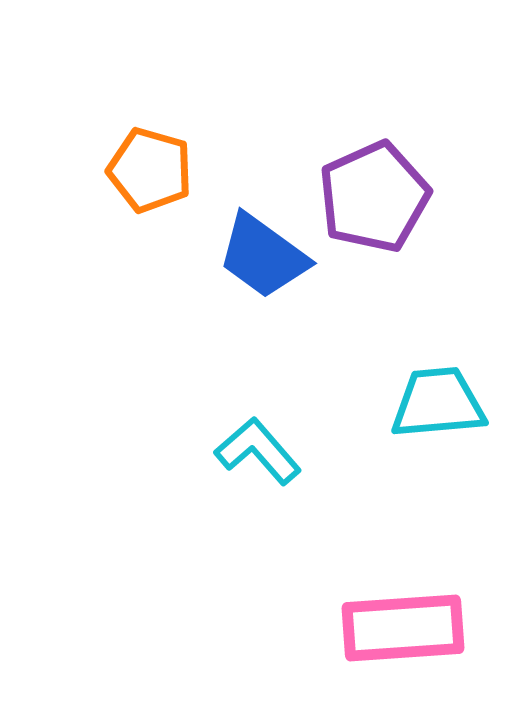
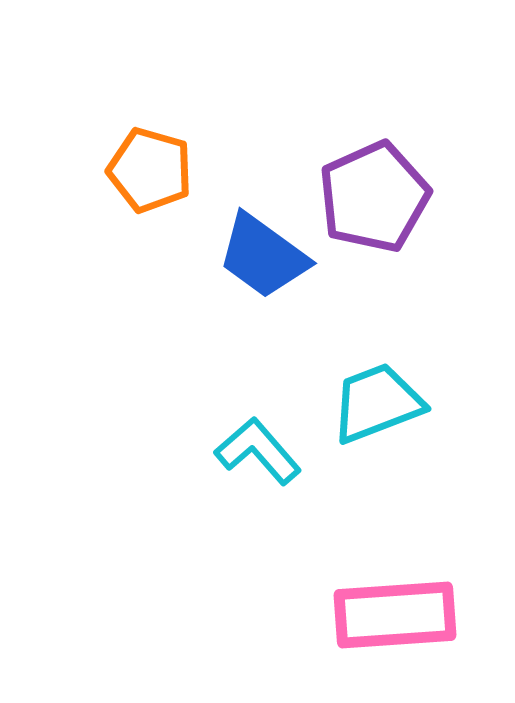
cyan trapezoid: moved 61 px left; rotated 16 degrees counterclockwise
pink rectangle: moved 8 px left, 13 px up
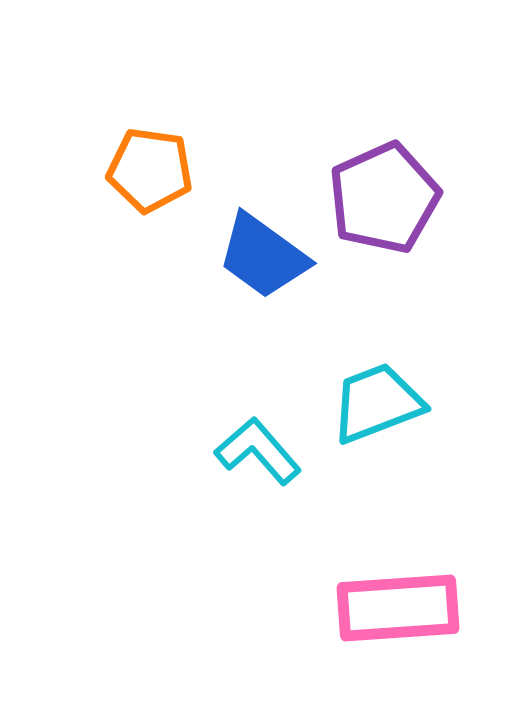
orange pentagon: rotated 8 degrees counterclockwise
purple pentagon: moved 10 px right, 1 px down
pink rectangle: moved 3 px right, 7 px up
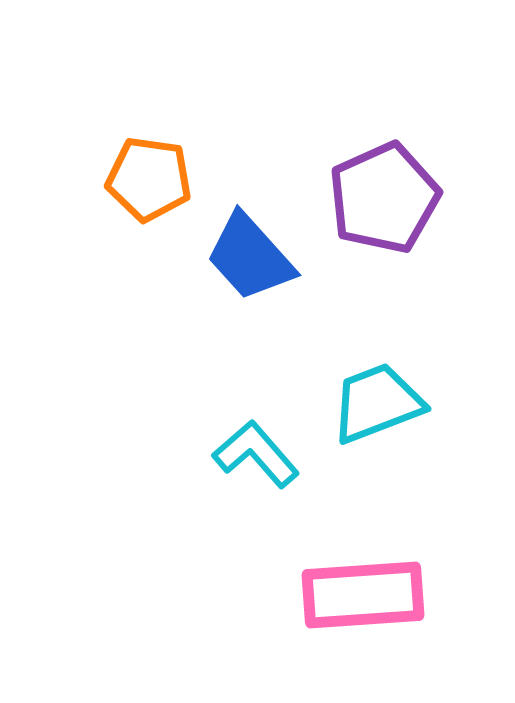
orange pentagon: moved 1 px left, 9 px down
blue trapezoid: moved 13 px left, 1 px down; rotated 12 degrees clockwise
cyan L-shape: moved 2 px left, 3 px down
pink rectangle: moved 35 px left, 13 px up
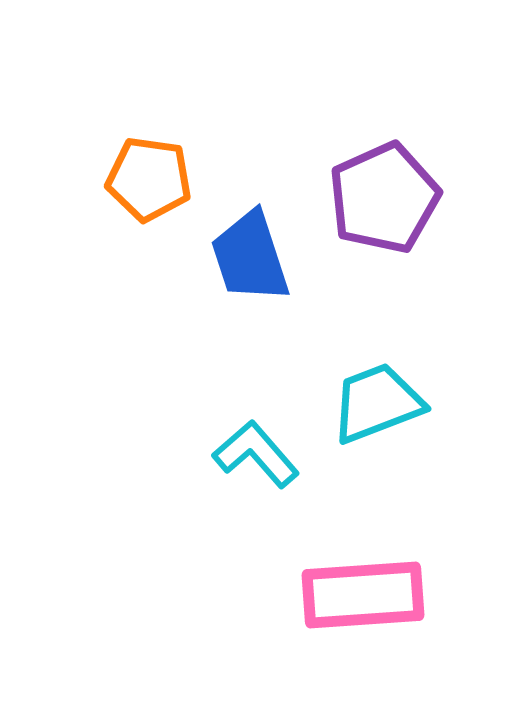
blue trapezoid: rotated 24 degrees clockwise
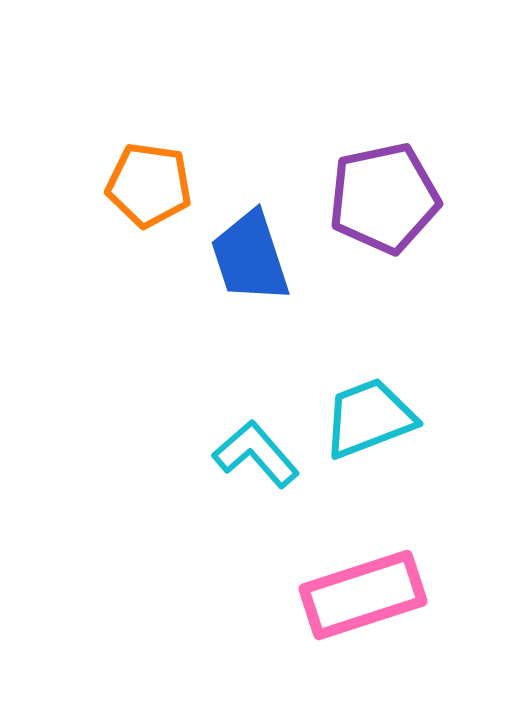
orange pentagon: moved 6 px down
purple pentagon: rotated 12 degrees clockwise
cyan trapezoid: moved 8 px left, 15 px down
pink rectangle: rotated 14 degrees counterclockwise
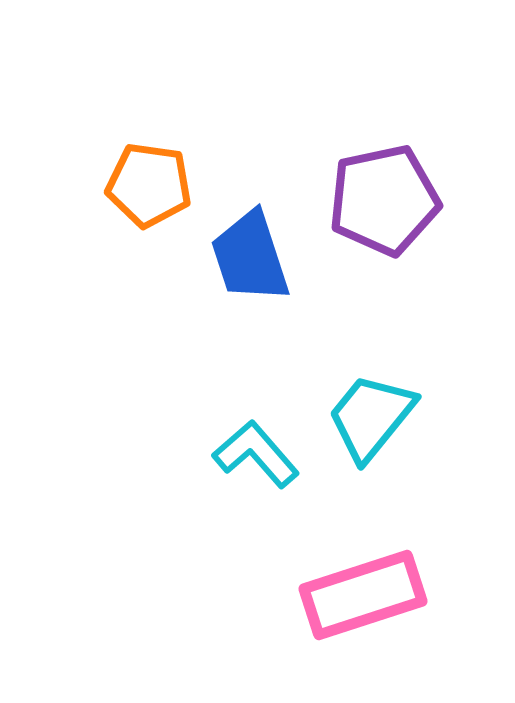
purple pentagon: moved 2 px down
cyan trapezoid: moved 2 px right, 1 px up; rotated 30 degrees counterclockwise
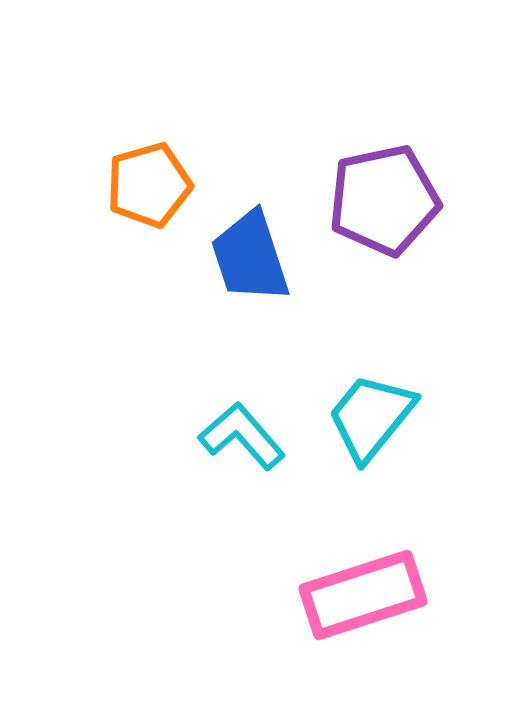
orange pentagon: rotated 24 degrees counterclockwise
cyan L-shape: moved 14 px left, 18 px up
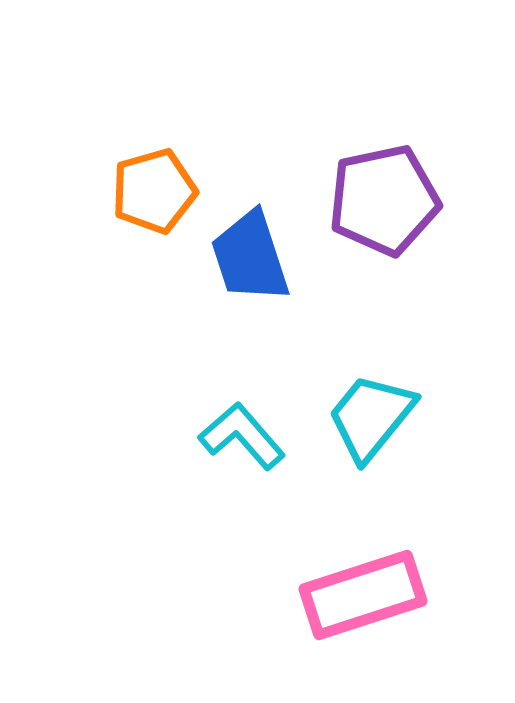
orange pentagon: moved 5 px right, 6 px down
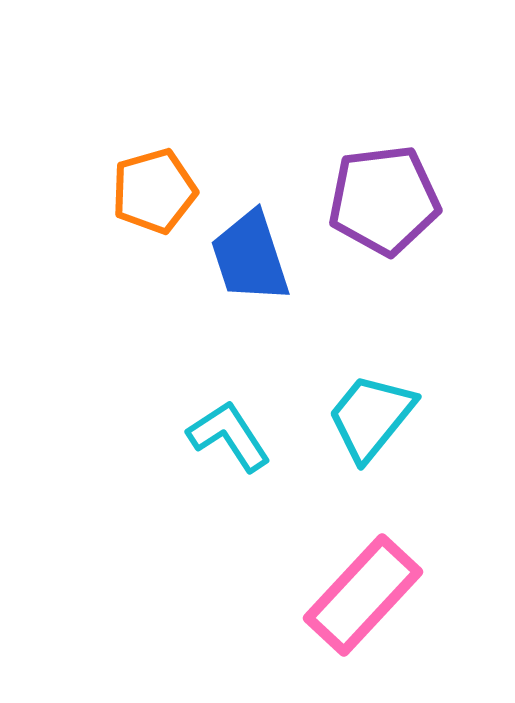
purple pentagon: rotated 5 degrees clockwise
cyan L-shape: moved 13 px left; rotated 8 degrees clockwise
pink rectangle: rotated 29 degrees counterclockwise
